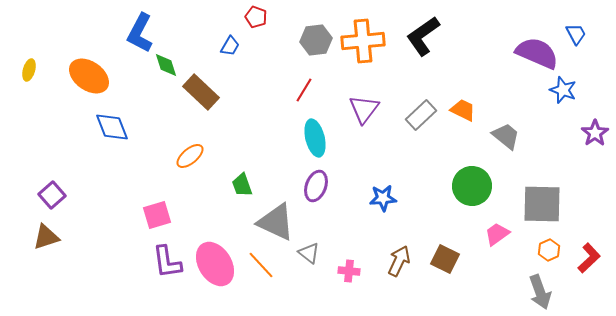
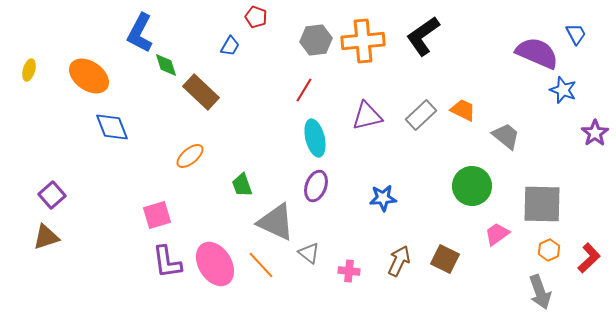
purple triangle at (364, 109): moved 3 px right, 7 px down; rotated 40 degrees clockwise
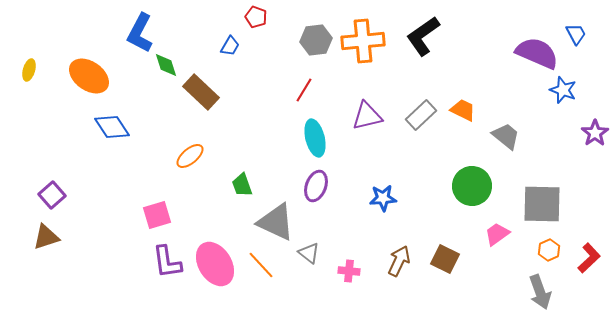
blue diamond at (112, 127): rotated 12 degrees counterclockwise
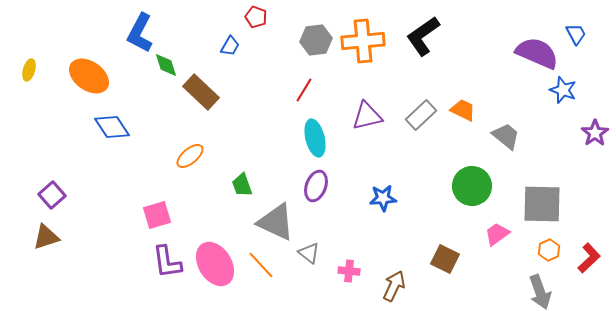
brown arrow at (399, 261): moved 5 px left, 25 px down
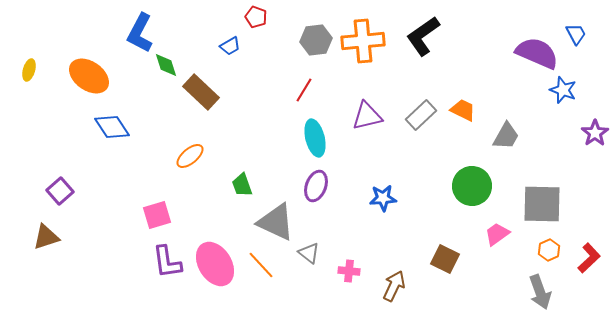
blue trapezoid at (230, 46): rotated 30 degrees clockwise
gray trapezoid at (506, 136): rotated 80 degrees clockwise
purple square at (52, 195): moved 8 px right, 4 px up
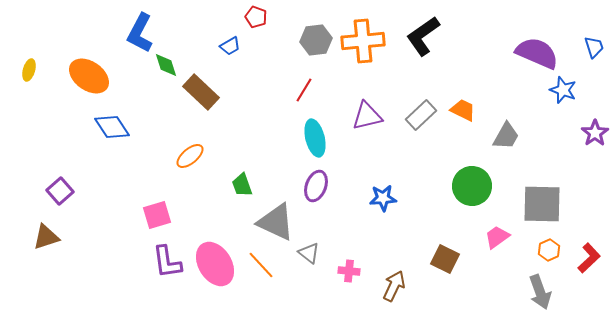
blue trapezoid at (576, 34): moved 18 px right, 13 px down; rotated 10 degrees clockwise
pink trapezoid at (497, 234): moved 3 px down
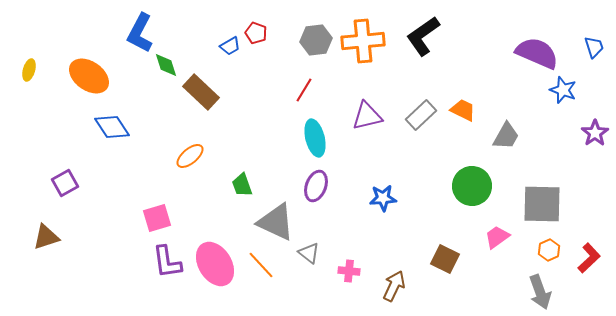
red pentagon at (256, 17): moved 16 px down
purple square at (60, 191): moved 5 px right, 8 px up; rotated 12 degrees clockwise
pink square at (157, 215): moved 3 px down
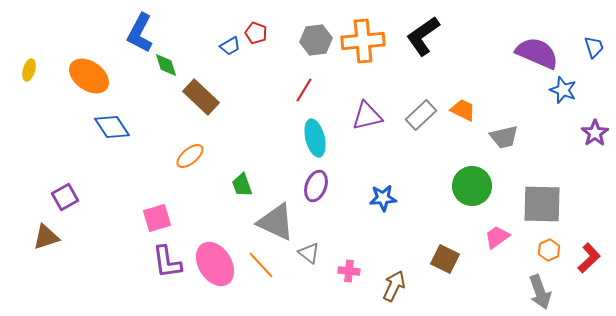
brown rectangle at (201, 92): moved 5 px down
gray trapezoid at (506, 136): moved 2 px left, 1 px down; rotated 48 degrees clockwise
purple square at (65, 183): moved 14 px down
